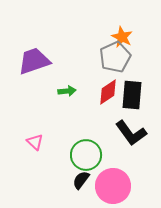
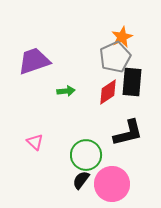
orange star: rotated 20 degrees clockwise
green arrow: moved 1 px left
black rectangle: moved 13 px up
black L-shape: moved 3 px left; rotated 68 degrees counterclockwise
pink circle: moved 1 px left, 2 px up
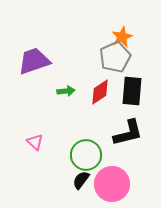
black rectangle: moved 9 px down
red diamond: moved 8 px left
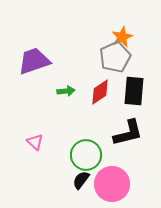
black rectangle: moved 2 px right
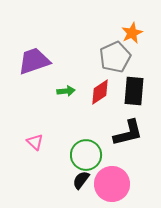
orange star: moved 10 px right, 4 px up
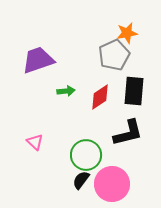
orange star: moved 5 px left; rotated 15 degrees clockwise
gray pentagon: moved 1 px left, 2 px up
purple trapezoid: moved 4 px right, 1 px up
red diamond: moved 5 px down
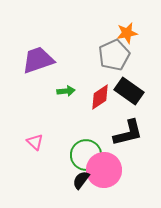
black rectangle: moved 5 px left; rotated 60 degrees counterclockwise
pink circle: moved 8 px left, 14 px up
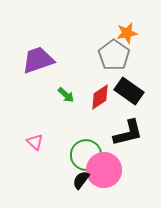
gray pentagon: rotated 12 degrees counterclockwise
green arrow: moved 4 px down; rotated 48 degrees clockwise
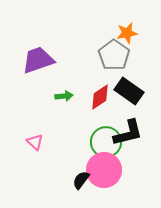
green arrow: moved 2 px left, 1 px down; rotated 48 degrees counterclockwise
green circle: moved 20 px right, 13 px up
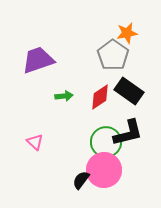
gray pentagon: moved 1 px left
